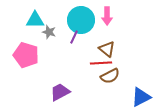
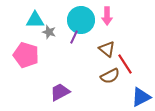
red line: moved 24 px right, 1 px down; rotated 60 degrees clockwise
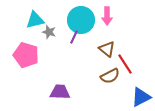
cyan triangle: rotated 12 degrees counterclockwise
purple trapezoid: rotated 30 degrees clockwise
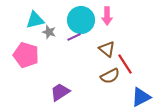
purple line: rotated 40 degrees clockwise
purple trapezoid: rotated 35 degrees counterclockwise
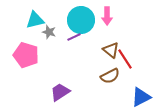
brown triangle: moved 4 px right, 1 px down
red line: moved 5 px up
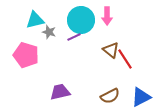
brown semicircle: moved 20 px down
purple trapezoid: rotated 20 degrees clockwise
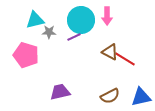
gray star: rotated 16 degrees counterclockwise
brown triangle: moved 1 px left, 2 px down; rotated 12 degrees counterclockwise
red line: rotated 25 degrees counterclockwise
blue triangle: rotated 15 degrees clockwise
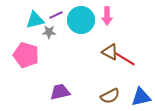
purple line: moved 18 px left, 22 px up
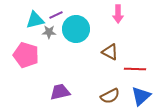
pink arrow: moved 11 px right, 2 px up
cyan circle: moved 5 px left, 9 px down
red line: moved 10 px right, 10 px down; rotated 30 degrees counterclockwise
blue triangle: moved 1 px up; rotated 30 degrees counterclockwise
